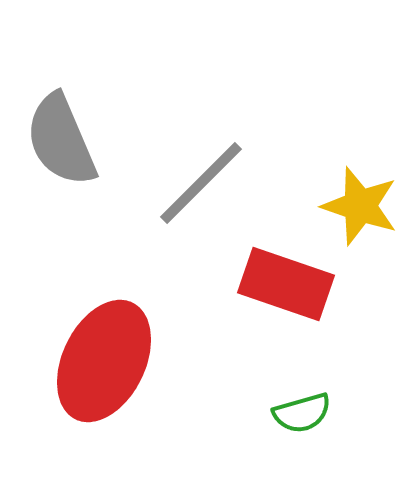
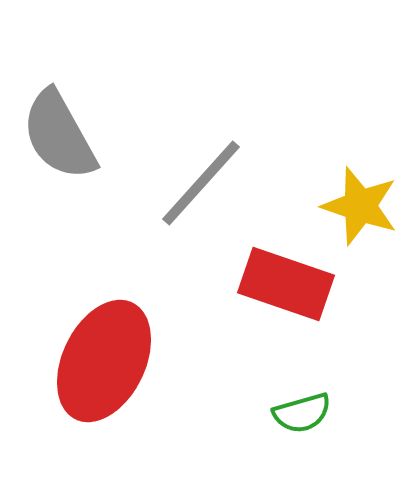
gray semicircle: moved 2 px left, 5 px up; rotated 6 degrees counterclockwise
gray line: rotated 3 degrees counterclockwise
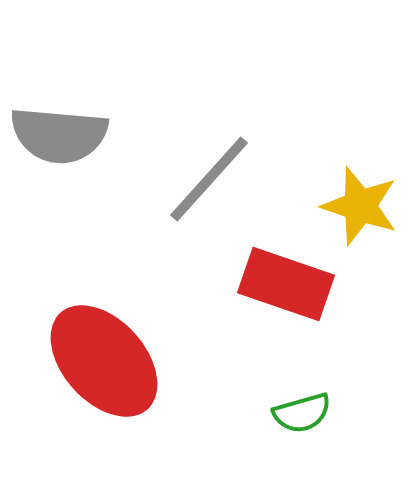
gray semicircle: rotated 56 degrees counterclockwise
gray line: moved 8 px right, 4 px up
red ellipse: rotated 68 degrees counterclockwise
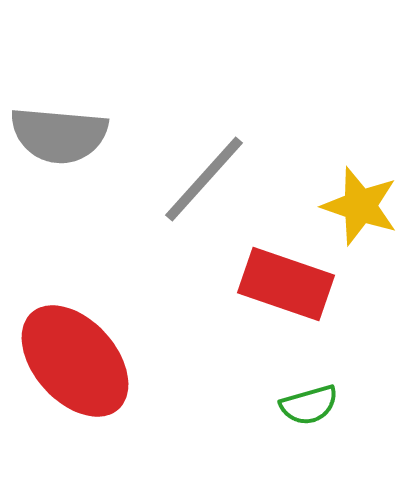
gray line: moved 5 px left
red ellipse: moved 29 px left
green semicircle: moved 7 px right, 8 px up
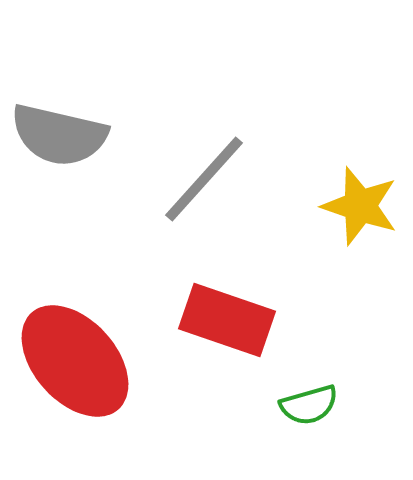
gray semicircle: rotated 8 degrees clockwise
red rectangle: moved 59 px left, 36 px down
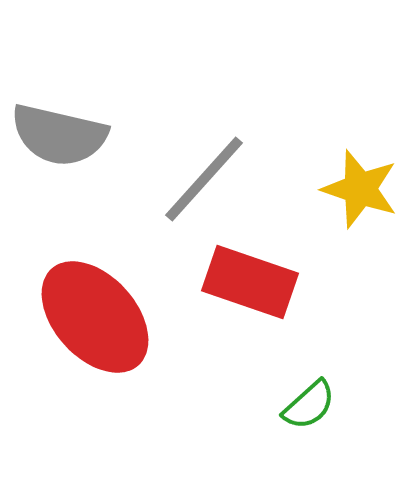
yellow star: moved 17 px up
red rectangle: moved 23 px right, 38 px up
red ellipse: moved 20 px right, 44 px up
green semicircle: rotated 26 degrees counterclockwise
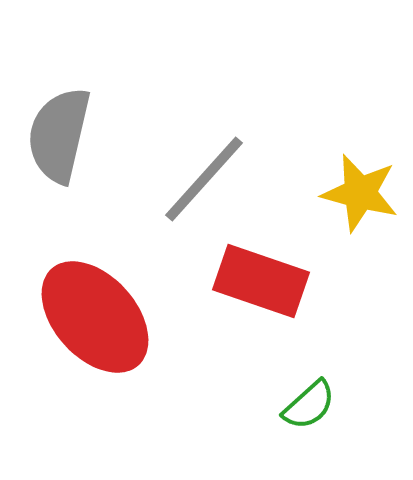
gray semicircle: rotated 90 degrees clockwise
yellow star: moved 4 px down; rotated 4 degrees counterclockwise
red rectangle: moved 11 px right, 1 px up
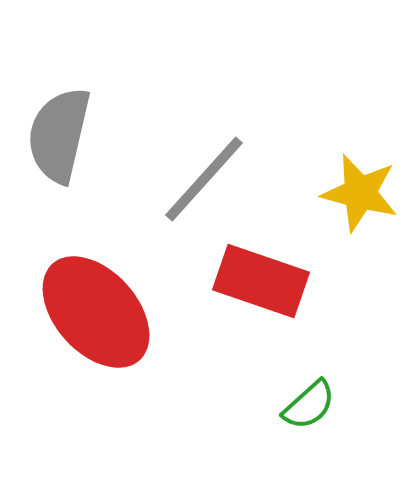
red ellipse: moved 1 px right, 5 px up
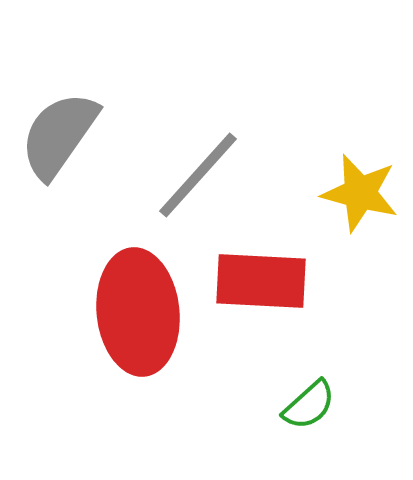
gray semicircle: rotated 22 degrees clockwise
gray line: moved 6 px left, 4 px up
red rectangle: rotated 16 degrees counterclockwise
red ellipse: moved 42 px right; rotated 36 degrees clockwise
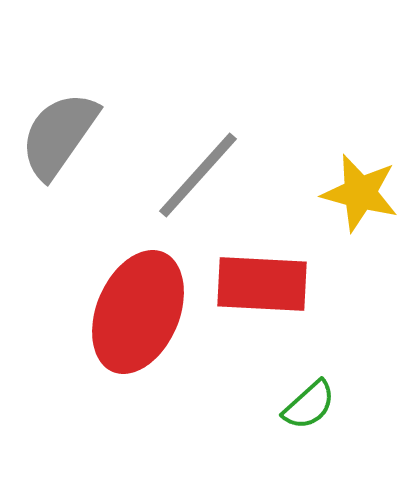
red rectangle: moved 1 px right, 3 px down
red ellipse: rotated 29 degrees clockwise
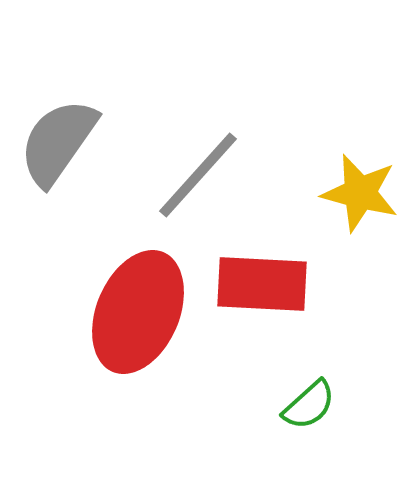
gray semicircle: moved 1 px left, 7 px down
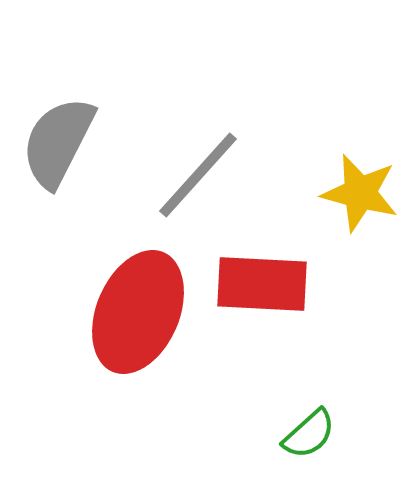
gray semicircle: rotated 8 degrees counterclockwise
green semicircle: moved 29 px down
